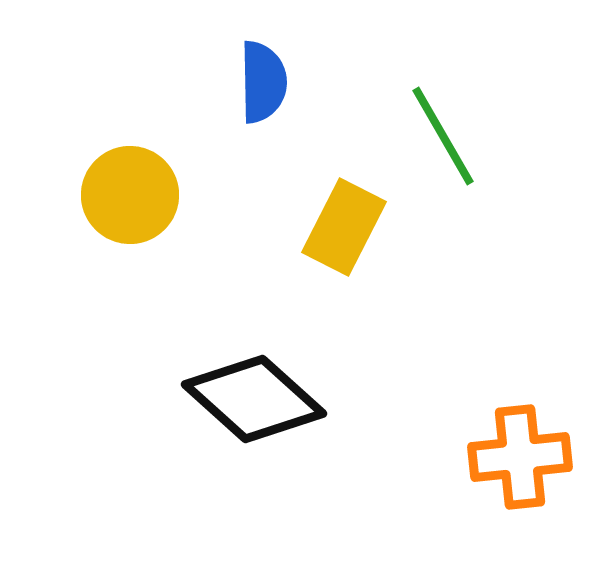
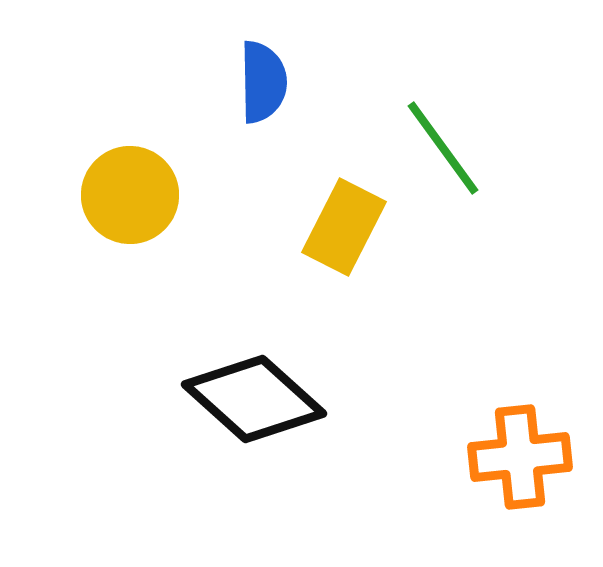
green line: moved 12 px down; rotated 6 degrees counterclockwise
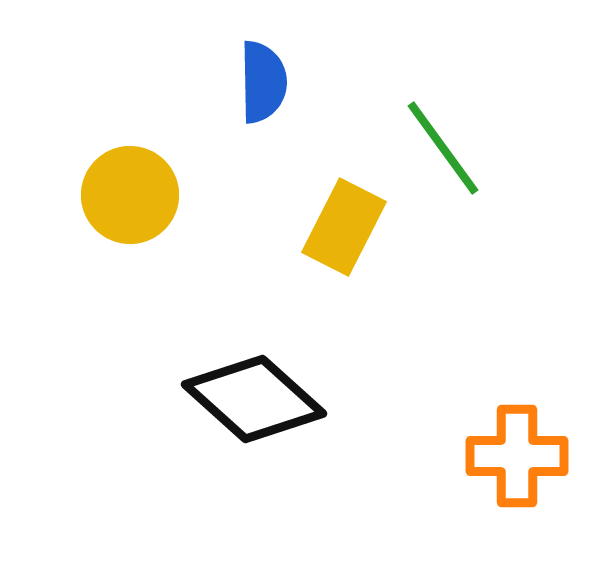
orange cross: moved 3 px left, 1 px up; rotated 6 degrees clockwise
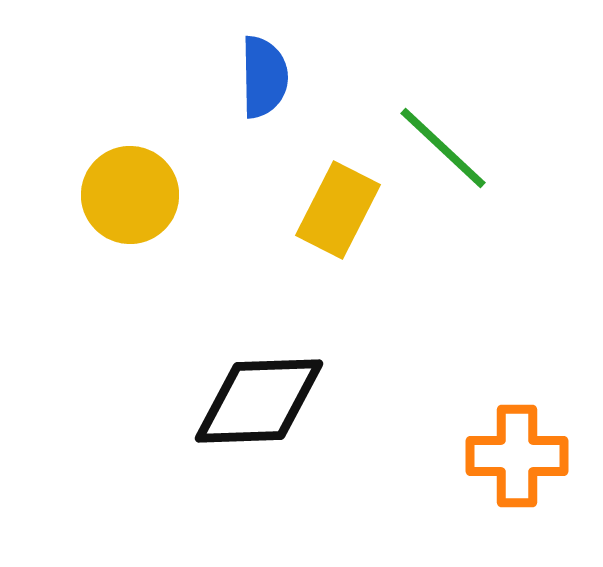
blue semicircle: moved 1 px right, 5 px up
green line: rotated 11 degrees counterclockwise
yellow rectangle: moved 6 px left, 17 px up
black diamond: moved 5 px right, 2 px down; rotated 44 degrees counterclockwise
